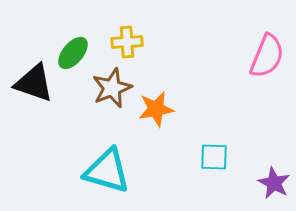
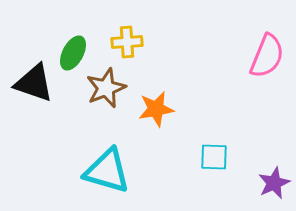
green ellipse: rotated 12 degrees counterclockwise
brown star: moved 6 px left
purple star: rotated 20 degrees clockwise
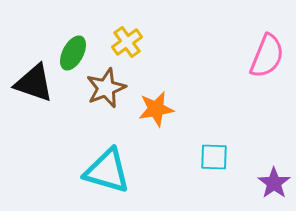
yellow cross: rotated 32 degrees counterclockwise
purple star: rotated 12 degrees counterclockwise
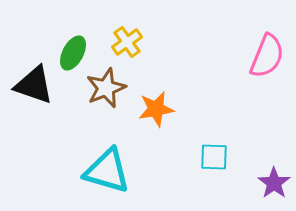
black triangle: moved 2 px down
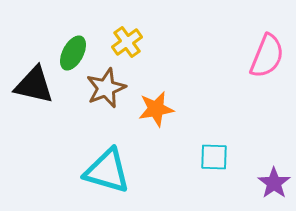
black triangle: rotated 6 degrees counterclockwise
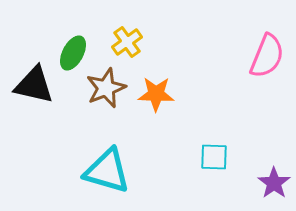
orange star: moved 15 px up; rotated 12 degrees clockwise
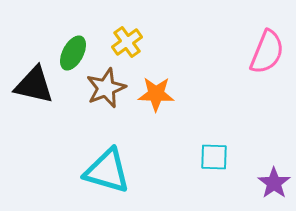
pink semicircle: moved 4 px up
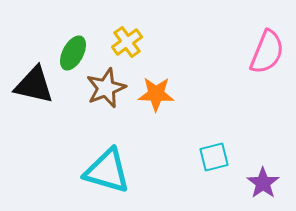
cyan square: rotated 16 degrees counterclockwise
purple star: moved 11 px left
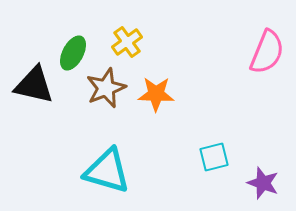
purple star: rotated 16 degrees counterclockwise
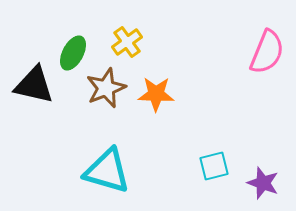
cyan square: moved 9 px down
